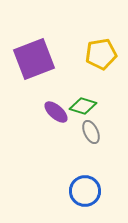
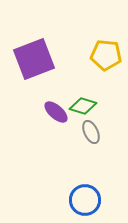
yellow pentagon: moved 5 px right, 1 px down; rotated 16 degrees clockwise
blue circle: moved 9 px down
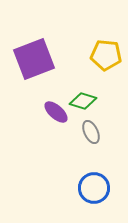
green diamond: moved 5 px up
blue circle: moved 9 px right, 12 px up
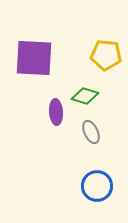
purple square: moved 1 px up; rotated 24 degrees clockwise
green diamond: moved 2 px right, 5 px up
purple ellipse: rotated 45 degrees clockwise
blue circle: moved 3 px right, 2 px up
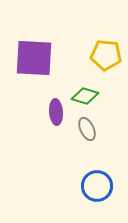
gray ellipse: moved 4 px left, 3 px up
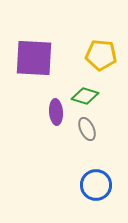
yellow pentagon: moved 5 px left
blue circle: moved 1 px left, 1 px up
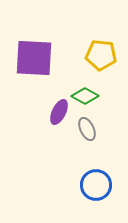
green diamond: rotated 12 degrees clockwise
purple ellipse: moved 3 px right; rotated 30 degrees clockwise
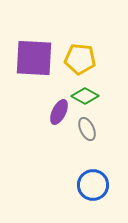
yellow pentagon: moved 21 px left, 4 px down
blue circle: moved 3 px left
